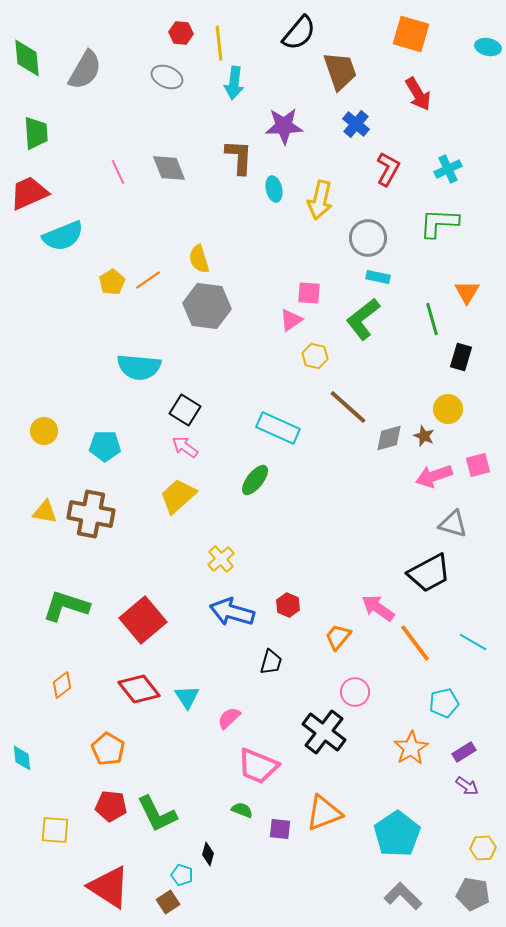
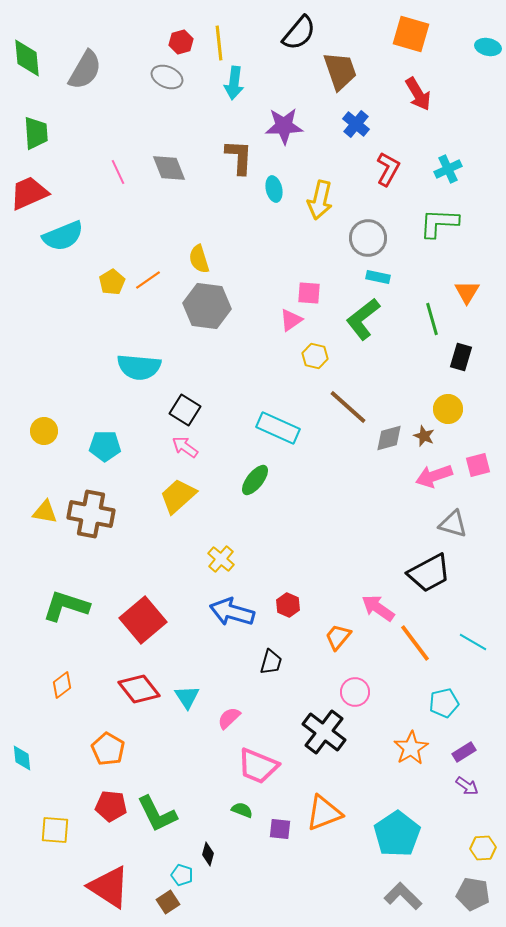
red hexagon at (181, 33): moved 9 px down; rotated 20 degrees counterclockwise
yellow cross at (221, 559): rotated 8 degrees counterclockwise
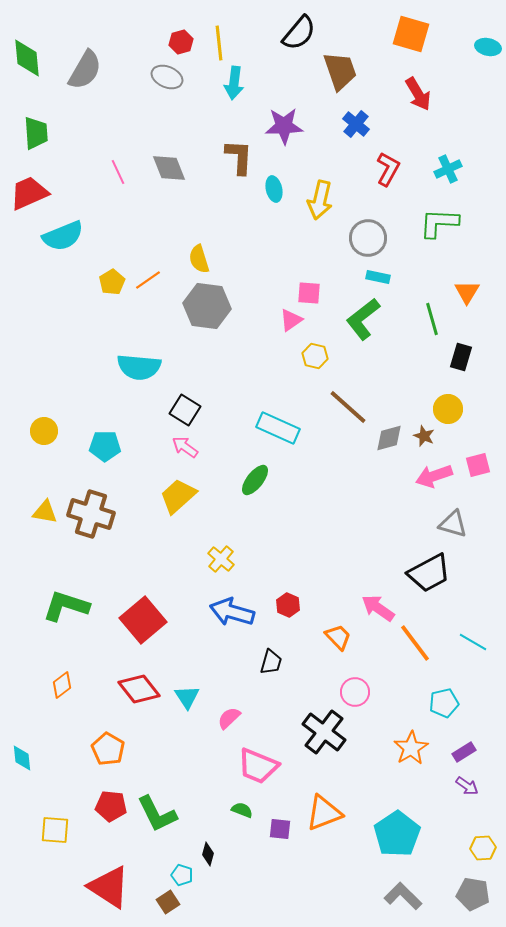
brown cross at (91, 514): rotated 6 degrees clockwise
orange trapezoid at (338, 637): rotated 96 degrees clockwise
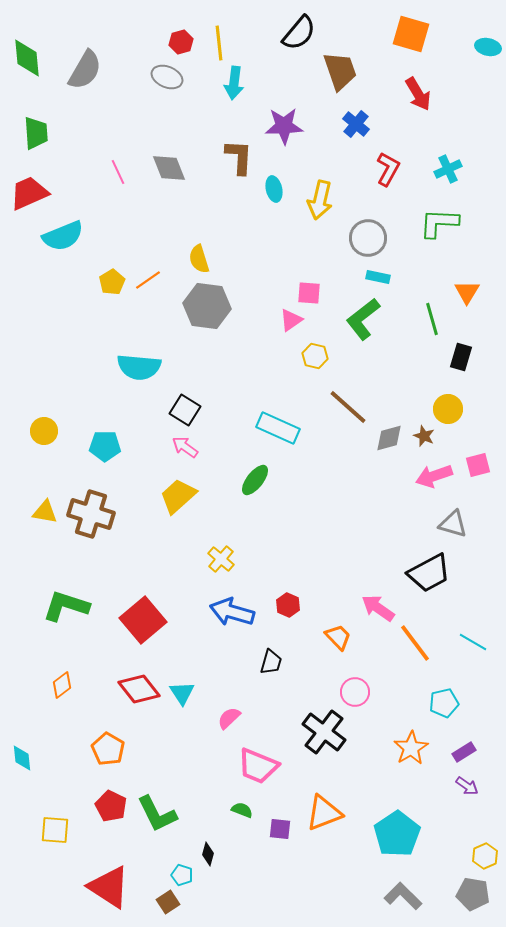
cyan triangle at (187, 697): moved 5 px left, 4 px up
red pentagon at (111, 806): rotated 20 degrees clockwise
yellow hexagon at (483, 848): moved 2 px right, 8 px down; rotated 20 degrees counterclockwise
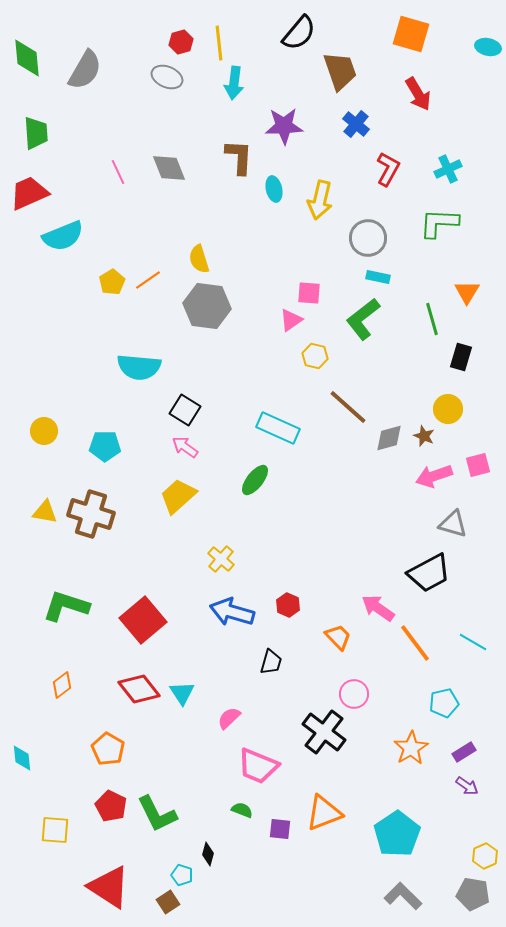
pink circle at (355, 692): moved 1 px left, 2 px down
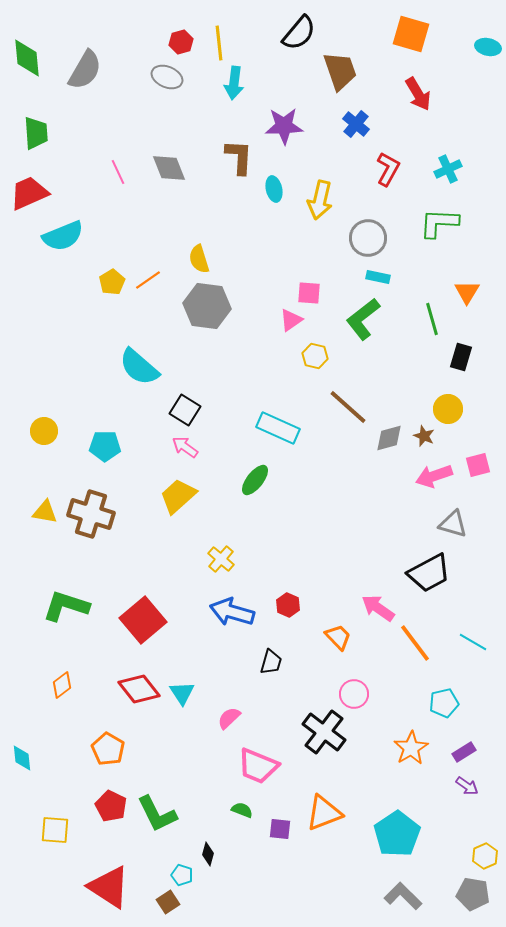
cyan semicircle at (139, 367): rotated 36 degrees clockwise
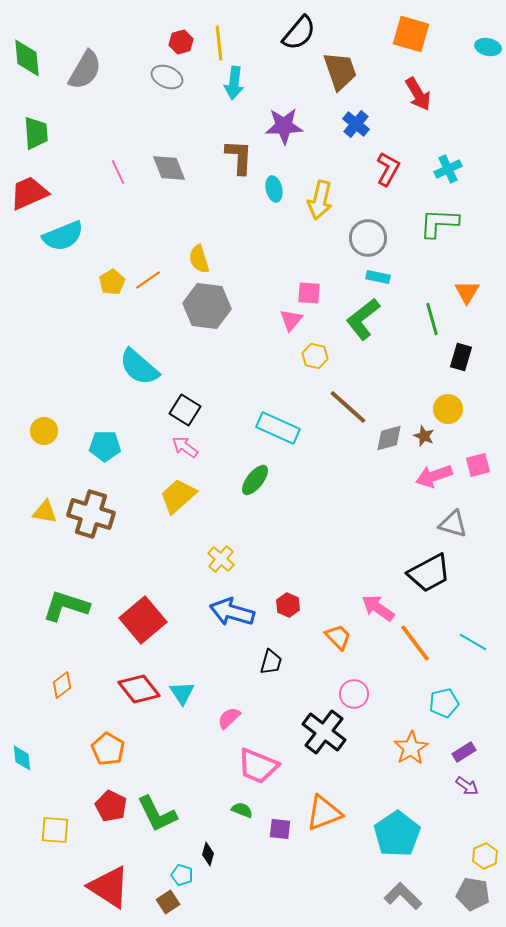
pink triangle at (291, 320): rotated 15 degrees counterclockwise
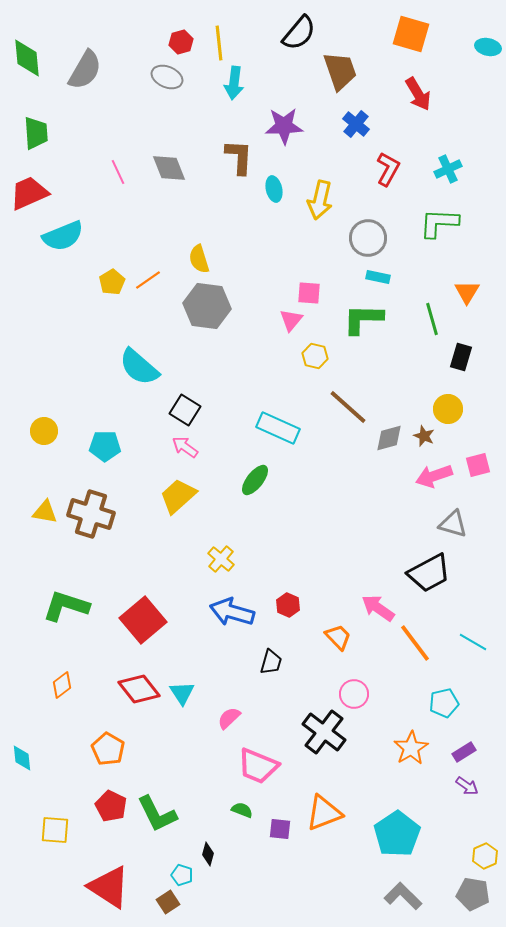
green L-shape at (363, 319): rotated 39 degrees clockwise
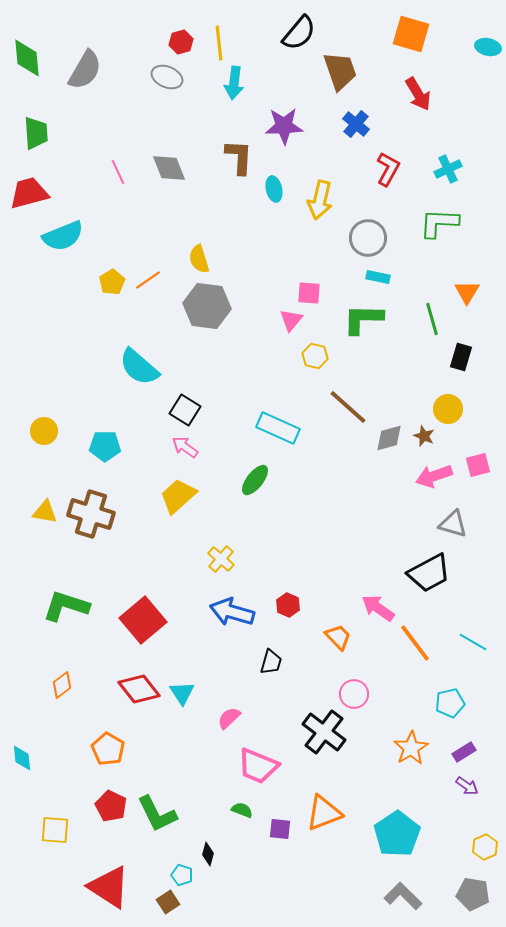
red trapezoid at (29, 193): rotated 9 degrees clockwise
cyan pentagon at (444, 703): moved 6 px right
yellow hexagon at (485, 856): moved 9 px up
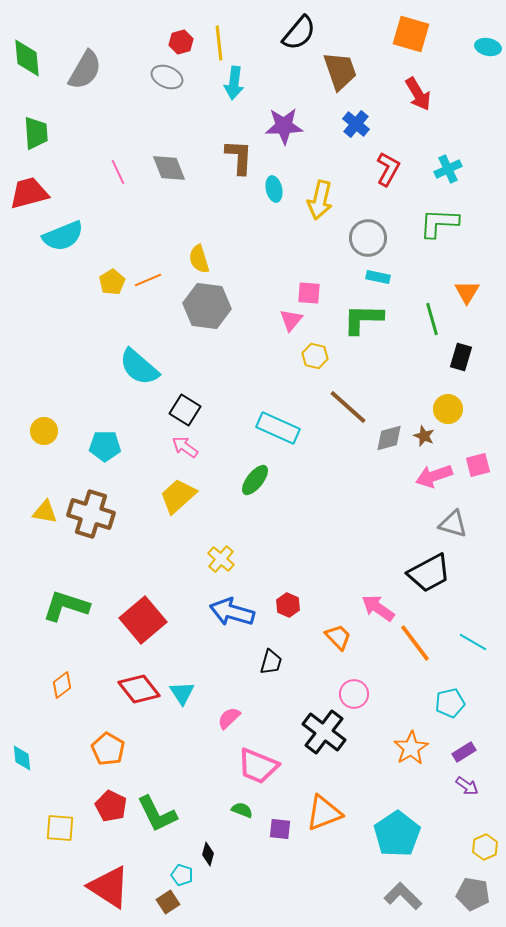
orange line at (148, 280): rotated 12 degrees clockwise
yellow square at (55, 830): moved 5 px right, 2 px up
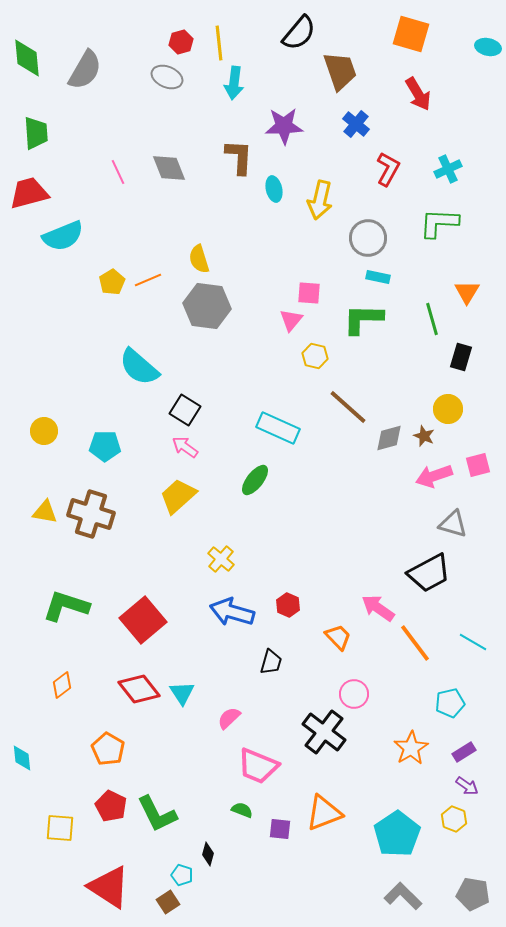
yellow hexagon at (485, 847): moved 31 px left, 28 px up; rotated 15 degrees counterclockwise
